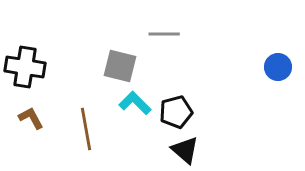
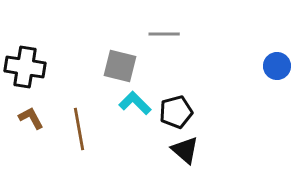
blue circle: moved 1 px left, 1 px up
brown line: moved 7 px left
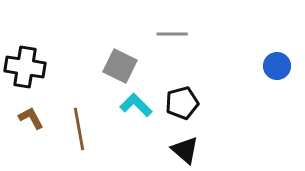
gray line: moved 8 px right
gray square: rotated 12 degrees clockwise
cyan L-shape: moved 1 px right, 2 px down
black pentagon: moved 6 px right, 9 px up
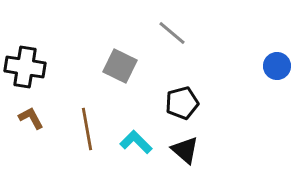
gray line: moved 1 px up; rotated 40 degrees clockwise
cyan L-shape: moved 37 px down
brown line: moved 8 px right
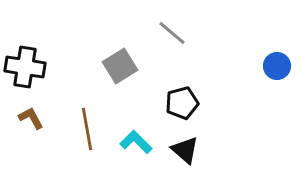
gray square: rotated 32 degrees clockwise
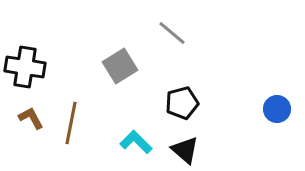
blue circle: moved 43 px down
brown line: moved 16 px left, 6 px up; rotated 21 degrees clockwise
